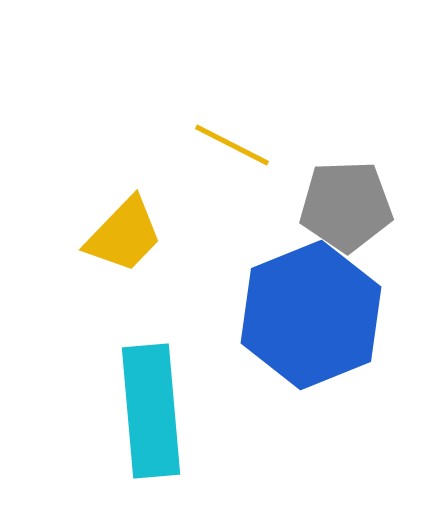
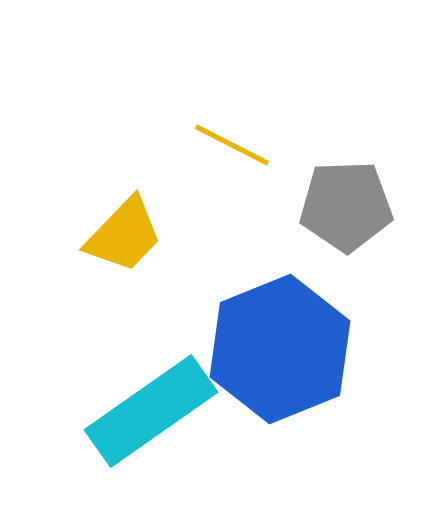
blue hexagon: moved 31 px left, 34 px down
cyan rectangle: rotated 60 degrees clockwise
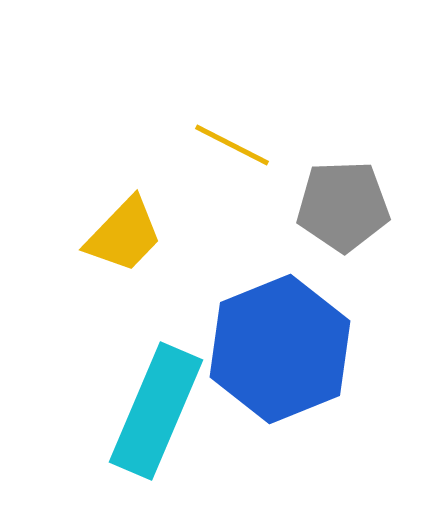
gray pentagon: moved 3 px left
cyan rectangle: moved 5 px right; rotated 32 degrees counterclockwise
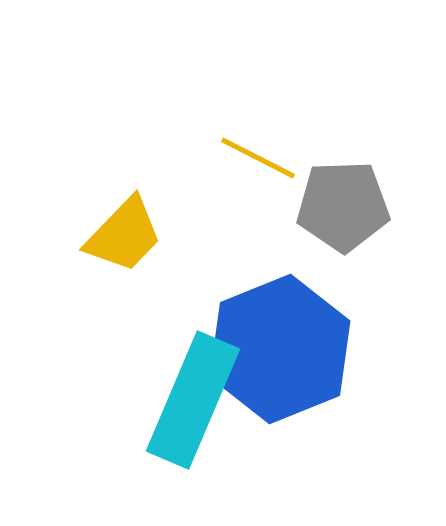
yellow line: moved 26 px right, 13 px down
cyan rectangle: moved 37 px right, 11 px up
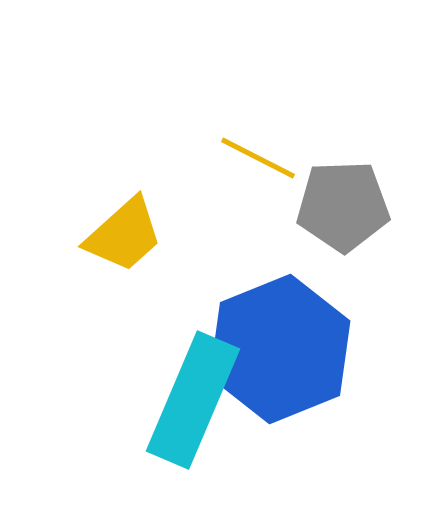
yellow trapezoid: rotated 4 degrees clockwise
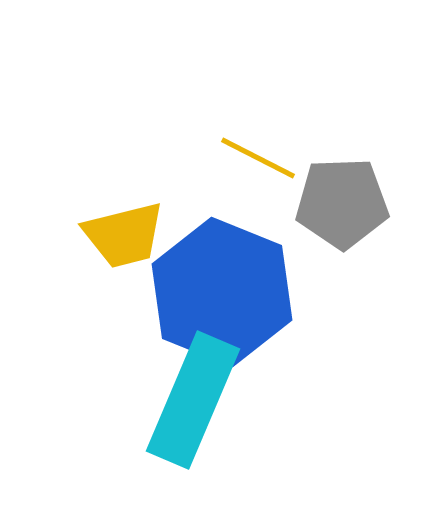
gray pentagon: moved 1 px left, 3 px up
yellow trapezoid: rotated 28 degrees clockwise
blue hexagon: moved 58 px left, 57 px up; rotated 16 degrees counterclockwise
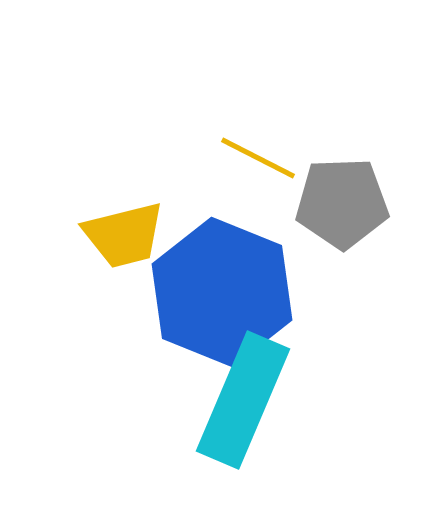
cyan rectangle: moved 50 px right
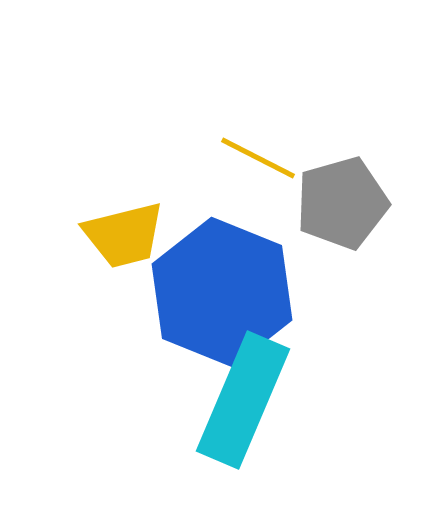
gray pentagon: rotated 14 degrees counterclockwise
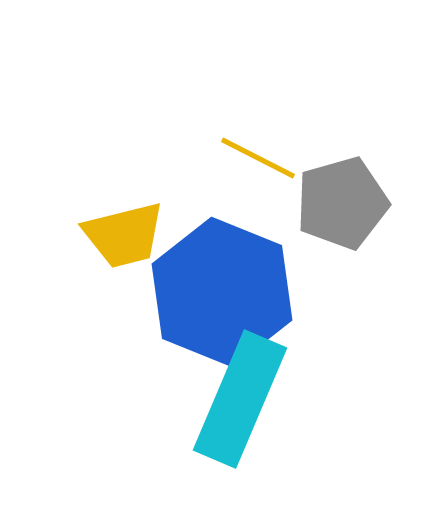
cyan rectangle: moved 3 px left, 1 px up
